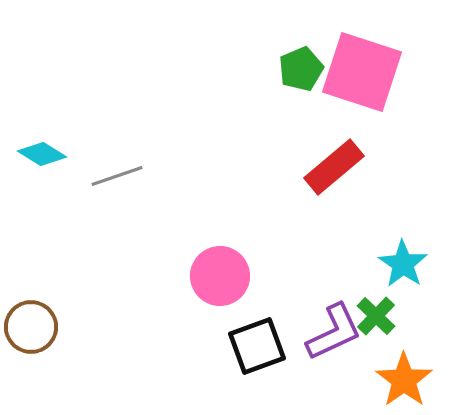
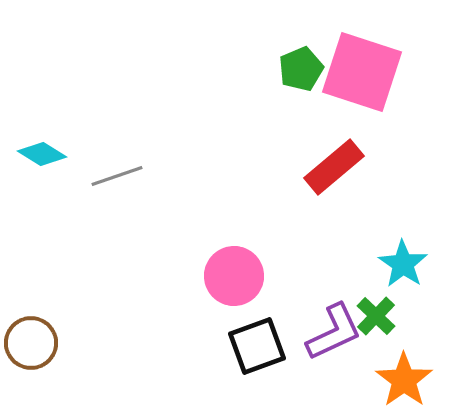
pink circle: moved 14 px right
brown circle: moved 16 px down
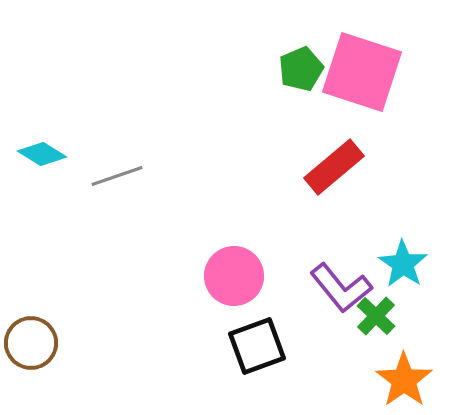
purple L-shape: moved 7 px right, 44 px up; rotated 76 degrees clockwise
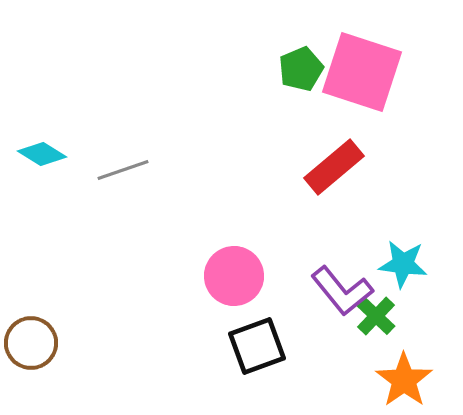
gray line: moved 6 px right, 6 px up
cyan star: rotated 27 degrees counterclockwise
purple L-shape: moved 1 px right, 3 px down
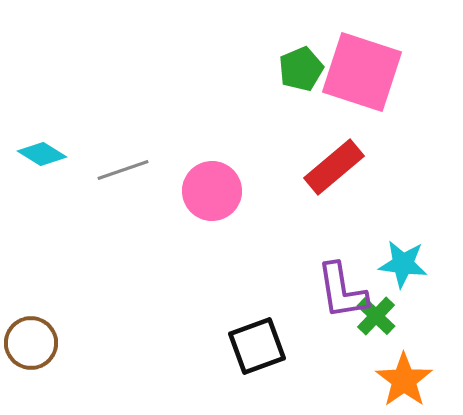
pink circle: moved 22 px left, 85 px up
purple L-shape: rotated 30 degrees clockwise
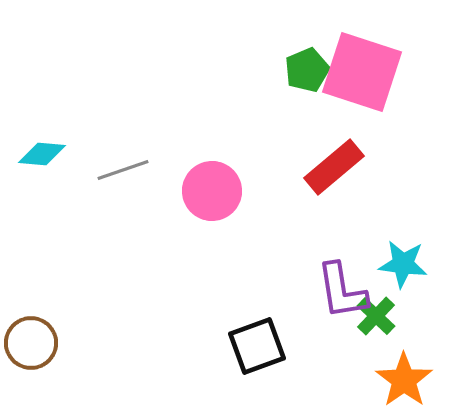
green pentagon: moved 6 px right, 1 px down
cyan diamond: rotated 27 degrees counterclockwise
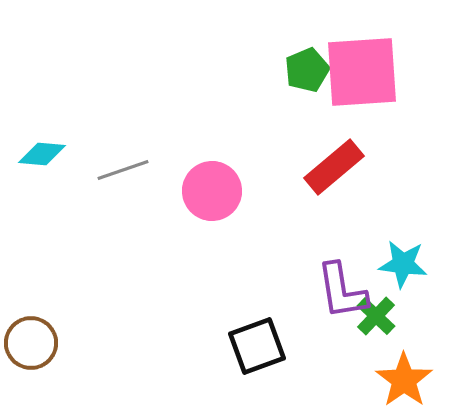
pink square: rotated 22 degrees counterclockwise
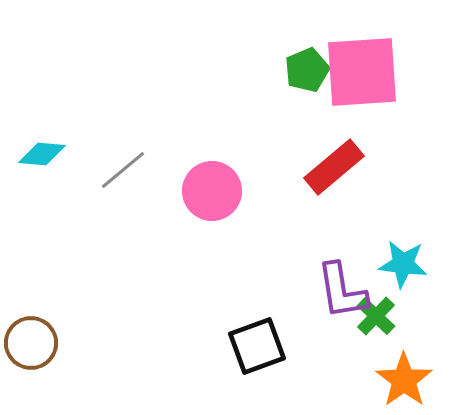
gray line: rotated 21 degrees counterclockwise
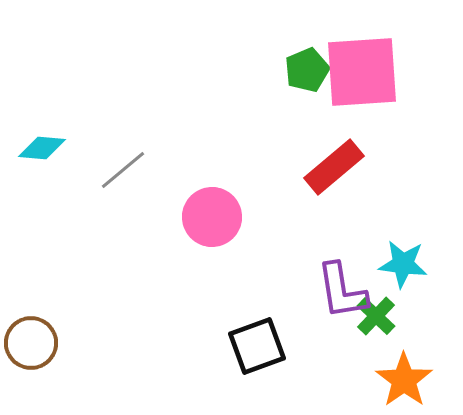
cyan diamond: moved 6 px up
pink circle: moved 26 px down
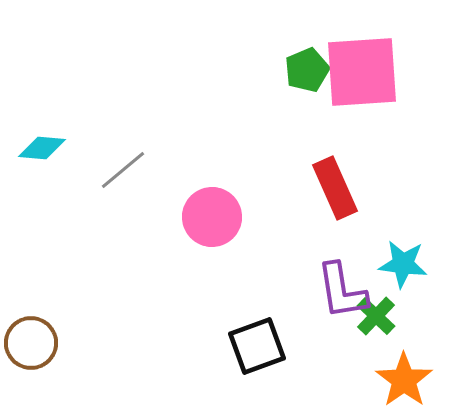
red rectangle: moved 1 px right, 21 px down; rotated 74 degrees counterclockwise
